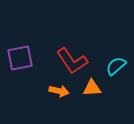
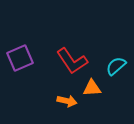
purple square: rotated 12 degrees counterclockwise
orange arrow: moved 8 px right, 10 px down
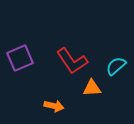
orange arrow: moved 13 px left, 5 px down
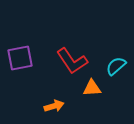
purple square: rotated 12 degrees clockwise
orange arrow: rotated 30 degrees counterclockwise
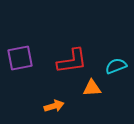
red L-shape: rotated 64 degrees counterclockwise
cyan semicircle: rotated 20 degrees clockwise
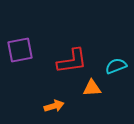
purple square: moved 8 px up
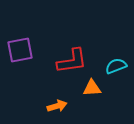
orange arrow: moved 3 px right
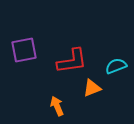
purple square: moved 4 px right
orange triangle: rotated 18 degrees counterclockwise
orange arrow: rotated 96 degrees counterclockwise
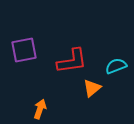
orange triangle: rotated 18 degrees counterclockwise
orange arrow: moved 17 px left, 3 px down; rotated 42 degrees clockwise
